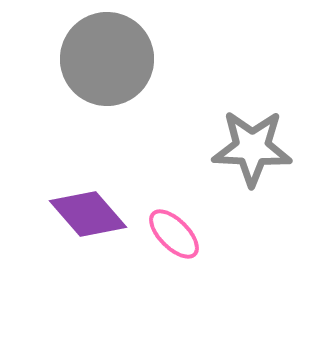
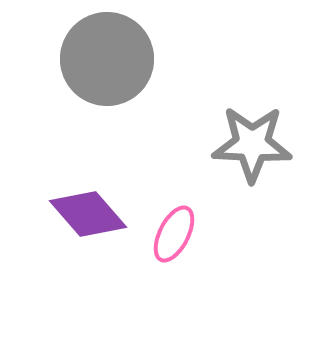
gray star: moved 4 px up
pink ellipse: rotated 72 degrees clockwise
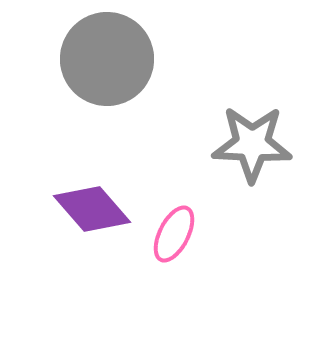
purple diamond: moved 4 px right, 5 px up
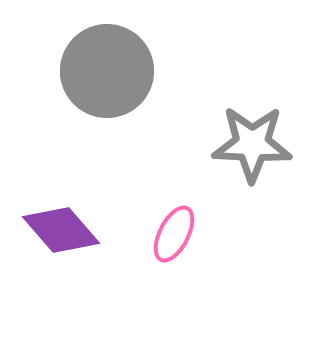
gray circle: moved 12 px down
purple diamond: moved 31 px left, 21 px down
